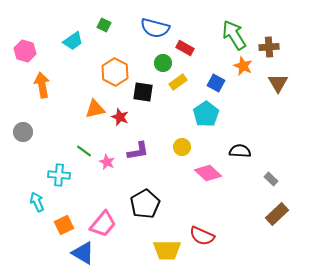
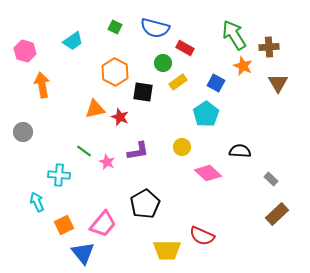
green square: moved 11 px right, 2 px down
blue triangle: rotated 20 degrees clockwise
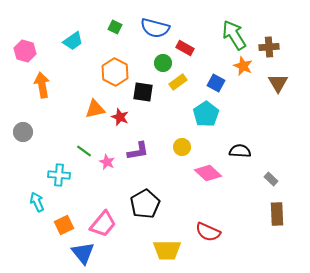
brown rectangle: rotated 50 degrees counterclockwise
red semicircle: moved 6 px right, 4 px up
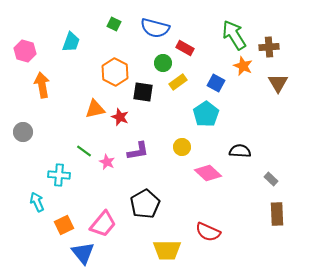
green square: moved 1 px left, 3 px up
cyan trapezoid: moved 2 px left, 1 px down; rotated 35 degrees counterclockwise
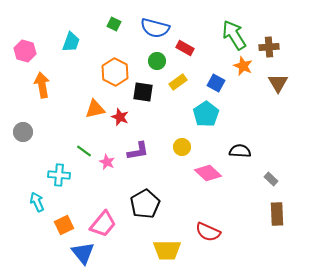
green circle: moved 6 px left, 2 px up
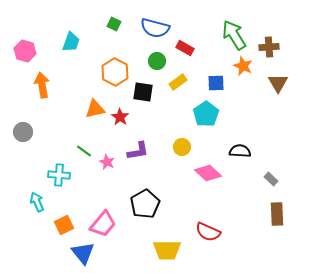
blue square: rotated 30 degrees counterclockwise
red star: rotated 12 degrees clockwise
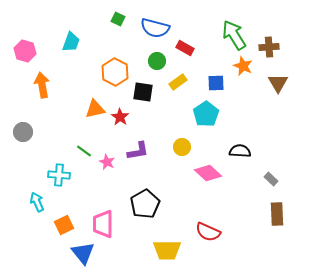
green square: moved 4 px right, 5 px up
pink trapezoid: rotated 140 degrees clockwise
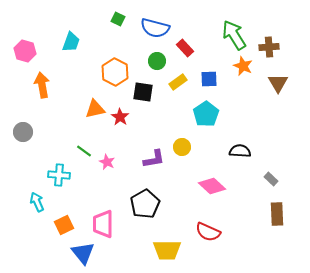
red rectangle: rotated 18 degrees clockwise
blue square: moved 7 px left, 4 px up
purple L-shape: moved 16 px right, 8 px down
pink diamond: moved 4 px right, 13 px down
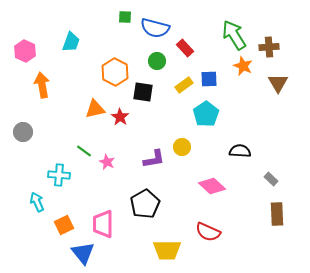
green square: moved 7 px right, 2 px up; rotated 24 degrees counterclockwise
pink hexagon: rotated 10 degrees clockwise
yellow rectangle: moved 6 px right, 3 px down
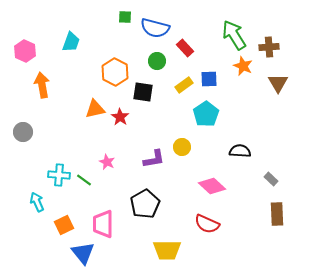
green line: moved 29 px down
red semicircle: moved 1 px left, 8 px up
